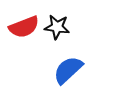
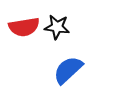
red semicircle: rotated 12 degrees clockwise
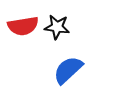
red semicircle: moved 1 px left, 1 px up
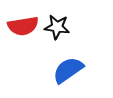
blue semicircle: rotated 8 degrees clockwise
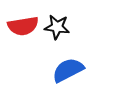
blue semicircle: rotated 8 degrees clockwise
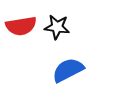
red semicircle: moved 2 px left
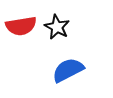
black star: rotated 20 degrees clockwise
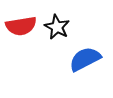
blue semicircle: moved 17 px right, 11 px up
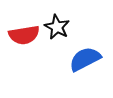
red semicircle: moved 3 px right, 9 px down
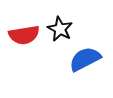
black star: moved 3 px right, 2 px down
